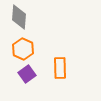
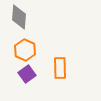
orange hexagon: moved 2 px right, 1 px down
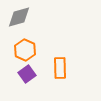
gray diamond: rotated 70 degrees clockwise
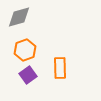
orange hexagon: rotated 15 degrees clockwise
purple square: moved 1 px right, 1 px down
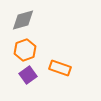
gray diamond: moved 4 px right, 3 px down
orange rectangle: rotated 70 degrees counterclockwise
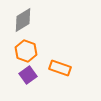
gray diamond: rotated 15 degrees counterclockwise
orange hexagon: moved 1 px right, 1 px down; rotated 20 degrees counterclockwise
